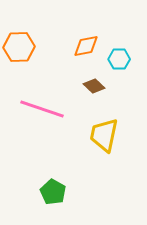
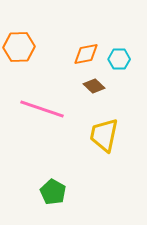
orange diamond: moved 8 px down
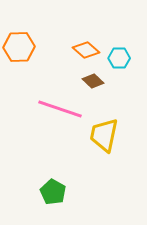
orange diamond: moved 4 px up; rotated 52 degrees clockwise
cyan hexagon: moved 1 px up
brown diamond: moved 1 px left, 5 px up
pink line: moved 18 px right
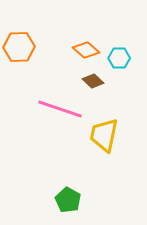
green pentagon: moved 15 px right, 8 px down
